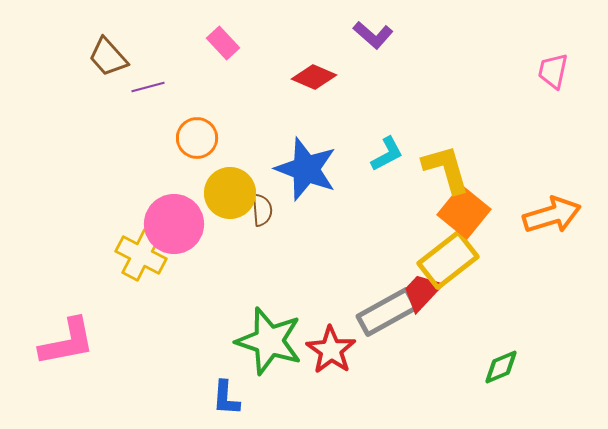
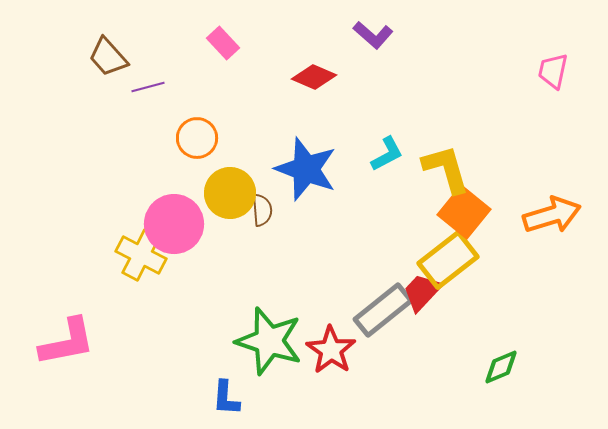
gray rectangle: moved 4 px left, 2 px up; rotated 10 degrees counterclockwise
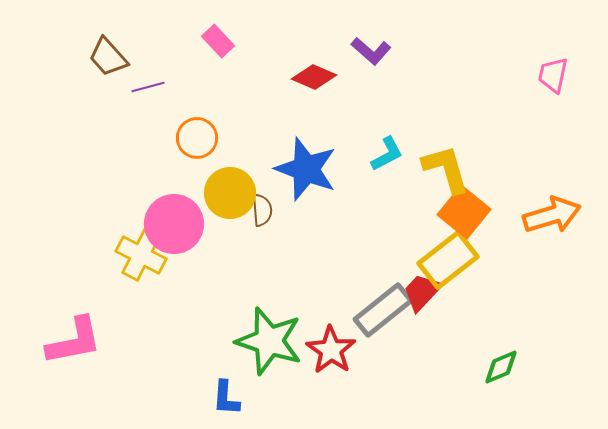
purple L-shape: moved 2 px left, 16 px down
pink rectangle: moved 5 px left, 2 px up
pink trapezoid: moved 4 px down
pink L-shape: moved 7 px right, 1 px up
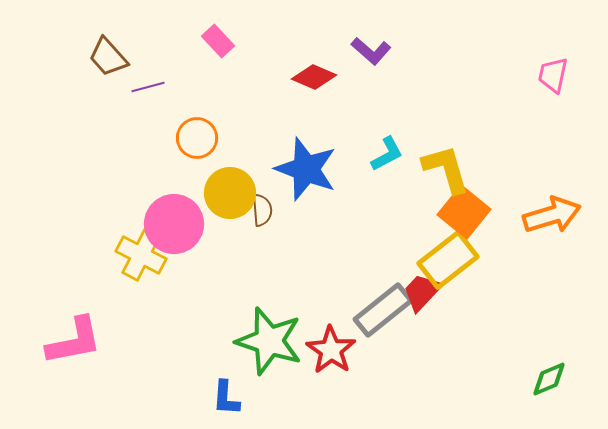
green diamond: moved 48 px right, 12 px down
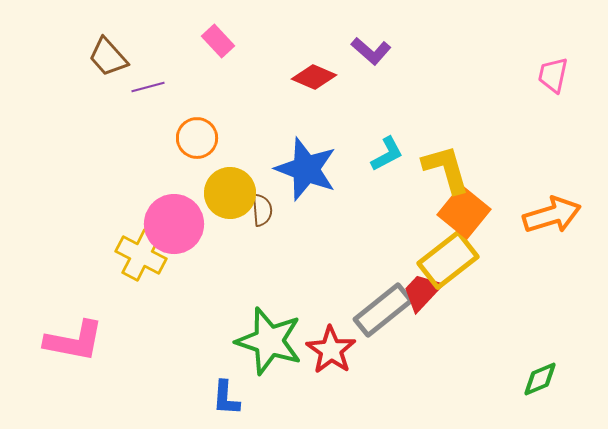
pink L-shape: rotated 22 degrees clockwise
green diamond: moved 9 px left
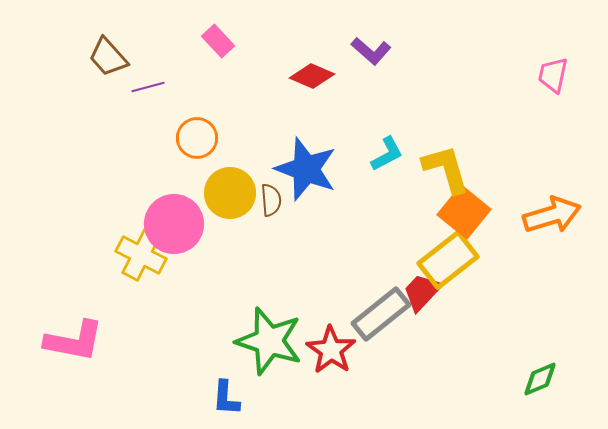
red diamond: moved 2 px left, 1 px up
brown semicircle: moved 9 px right, 10 px up
gray rectangle: moved 2 px left, 4 px down
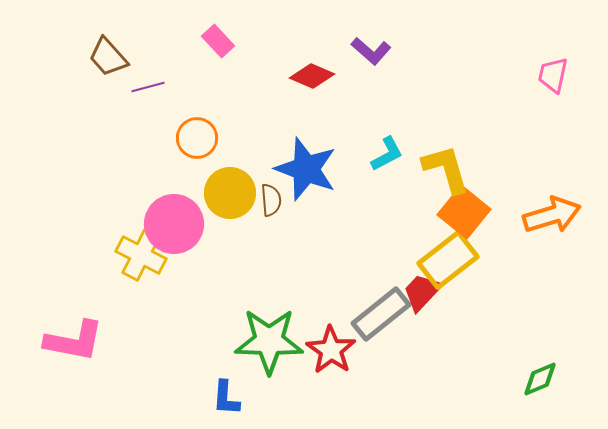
green star: rotated 16 degrees counterclockwise
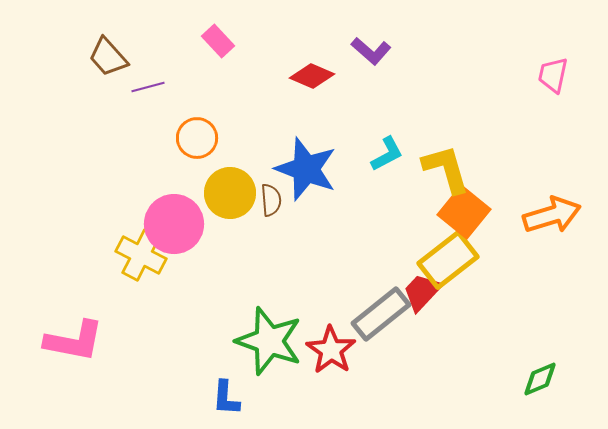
green star: rotated 18 degrees clockwise
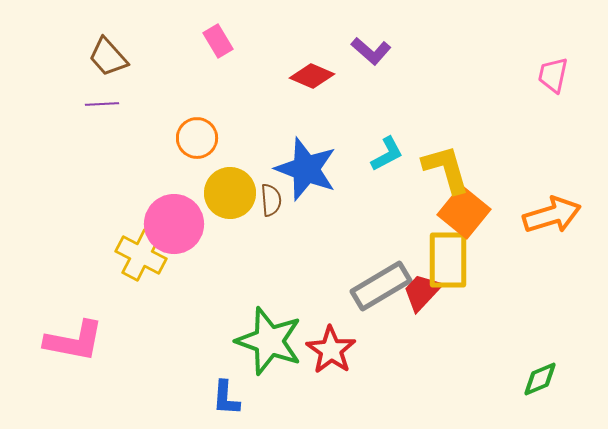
pink rectangle: rotated 12 degrees clockwise
purple line: moved 46 px left, 17 px down; rotated 12 degrees clockwise
yellow rectangle: rotated 52 degrees counterclockwise
gray rectangle: moved 28 px up; rotated 8 degrees clockwise
